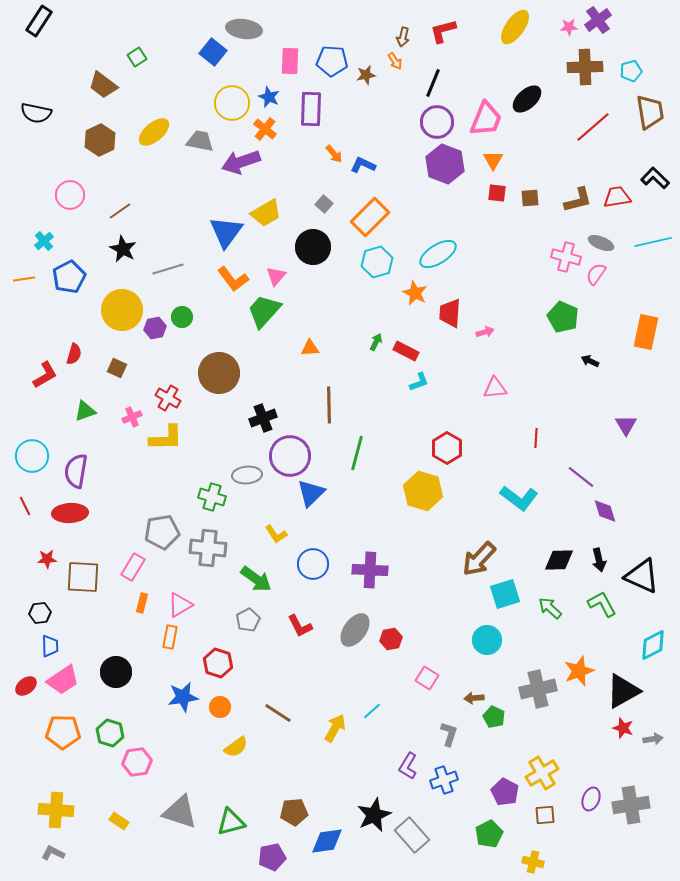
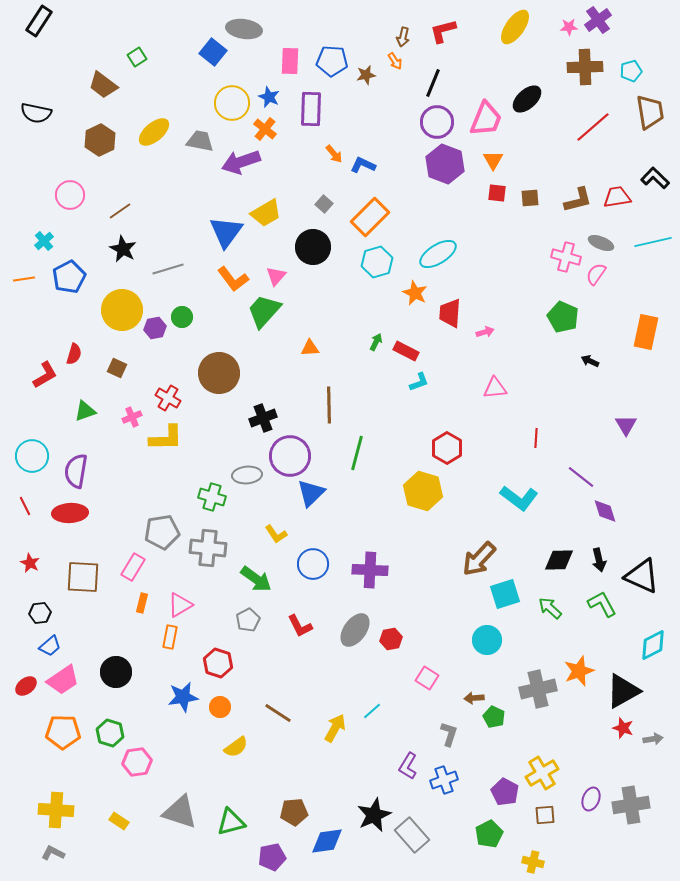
red star at (47, 559): moved 17 px left, 4 px down; rotated 30 degrees clockwise
blue trapezoid at (50, 646): rotated 50 degrees clockwise
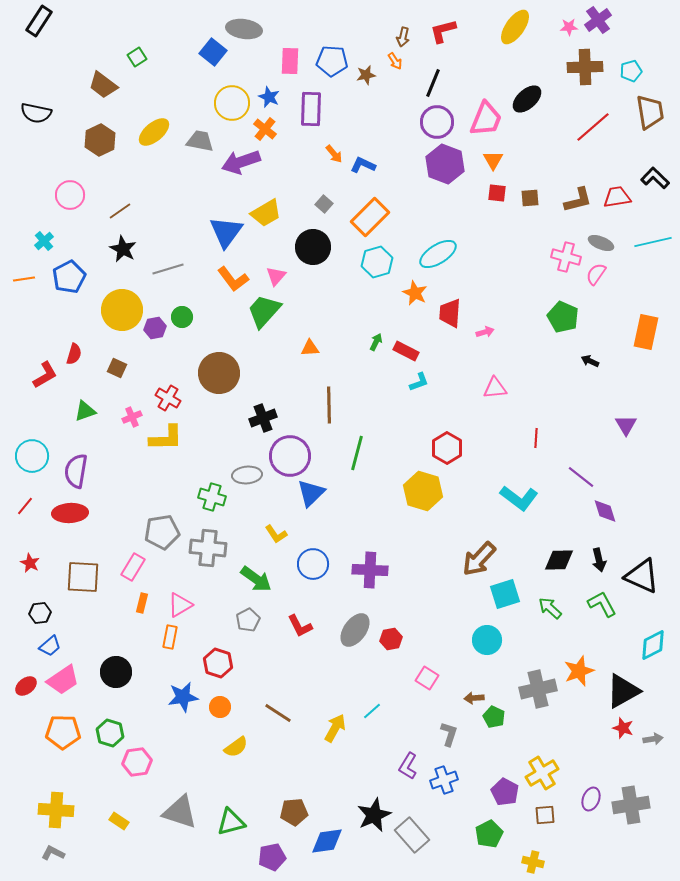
red line at (25, 506): rotated 66 degrees clockwise
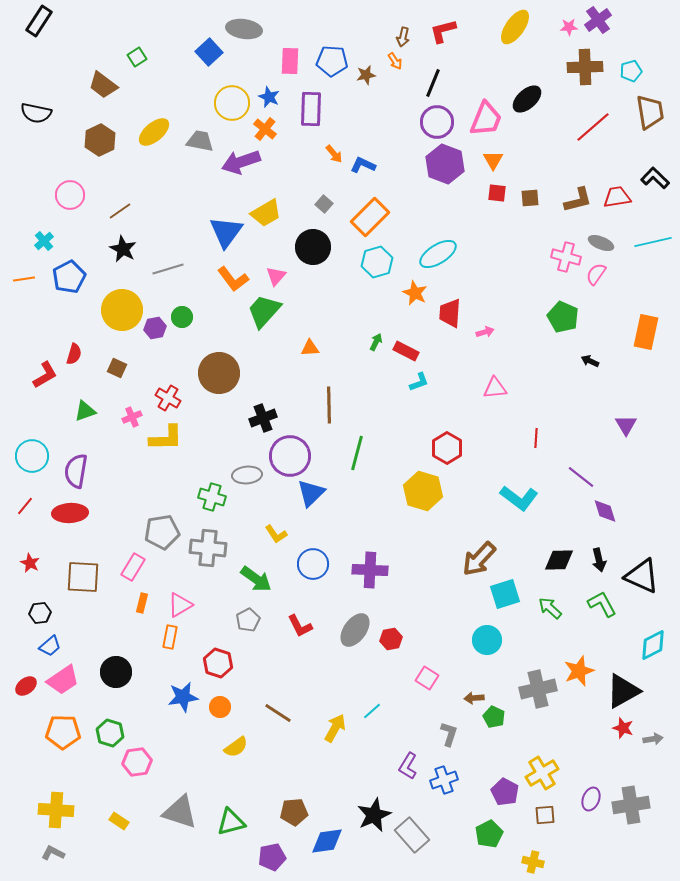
blue square at (213, 52): moved 4 px left; rotated 8 degrees clockwise
